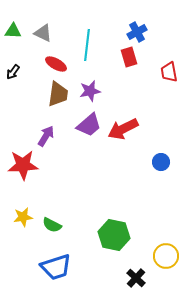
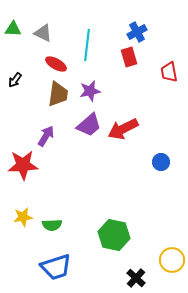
green triangle: moved 2 px up
black arrow: moved 2 px right, 8 px down
green semicircle: rotated 30 degrees counterclockwise
yellow circle: moved 6 px right, 4 px down
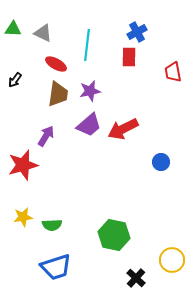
red rectangle: rotated 18 degrees clockwise
red trapezoid: moved 4 px right
red star: rotated 12 degrees counterclockwise
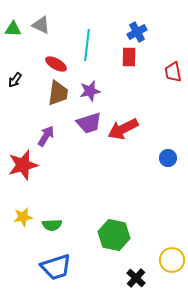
gray triangle: moved 2 px left, 8 px up
brown trapezoid: moved 1 px up
purple trapezoid: moved 2 px up; rotated 24 degrees clockwise
blue circle: moved 7 px right, 4 px up
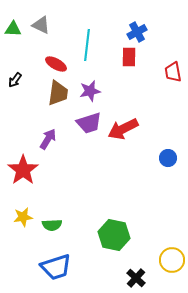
purple arrow: moved 2 px right, 3 px down
red star: moved 5 px down; rotated 20 degrees counterclockwise
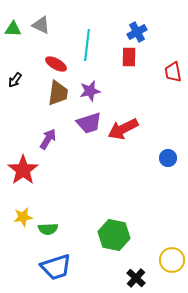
green semicircle: moved 4 px left, 4 px down
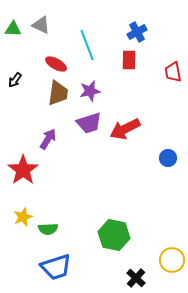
cyan line: rotated 28 degrees counterclockwise
red rectangle: moved 3 px down
red arrow: moved 2 px right
yellow star: rotated 12 degrees counterclockwise
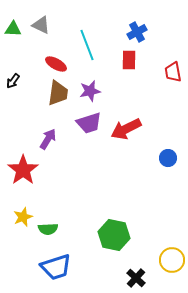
black arrow: moved 2 px left, 1 px down
red arrow: moved 1 px right
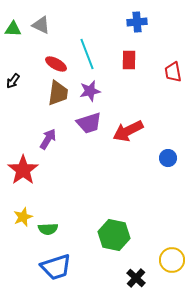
blue cross: moved 10 px up; rotated 24 degrees clockwise
cyan line: moved 9 px down
red arrow: moved 2 px right, 2 px down
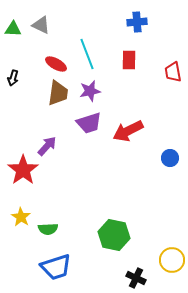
black arrow: moved 3 px up; rotated 21 degrees counterclockwise
purple arrow: moved 1 px left, 7 px down; rotated 10 degrees clockwise
blue circle: moved 2 px right
yellow star: moved 2 px left; rotated 18 degrees counterclockwise
black cross: rotated 18 degrees counterclockwise
